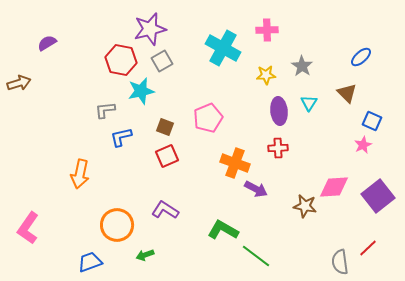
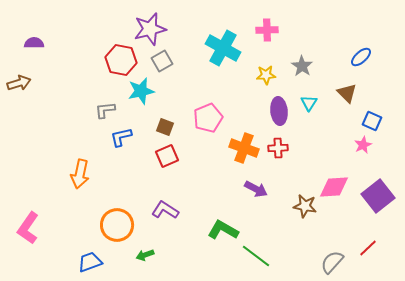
purple semicircle: moved 13 px left; rotated 30 degrees clockwise
orange cross: moved 9 px right, 15 px up
gray semicircle: moved 8 px left; rotated 50 degrees clockwise
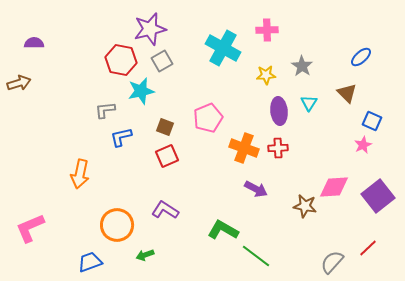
pink L-shape: moved 2 px right; rotated 32 degrees clockwise
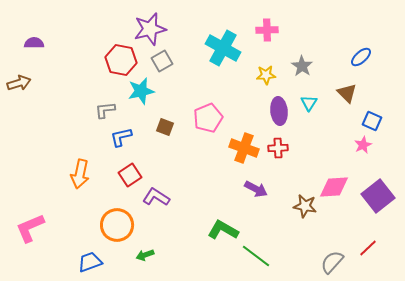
red square: moved 37 px left, 19 px down; rotated 10 degrees counterclockwise
purple L-shape: moved 9 px left, 13 px up
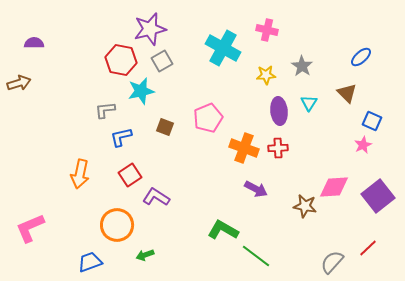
pink cross: rotated 15 degrees clockwise
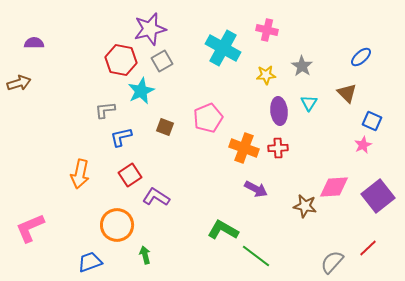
cyan star: rotated 12 degrees counterclockwise
green arrow: rotated 96 degrees clockwise
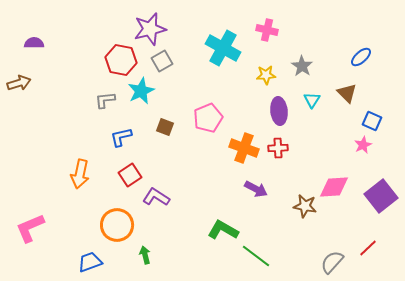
cyan triangle: moved 3 px right, 3 px up
gray L-shape: moved 10 px up
purple square: moved 3 px right
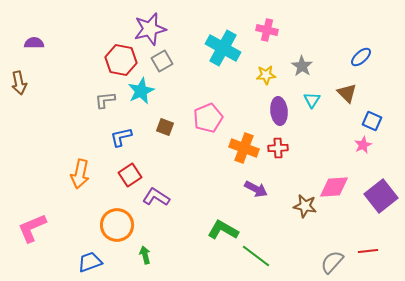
brown arrow: rotated 95 degrees clockwise
pink L-shape: moved 2 px right
red line: moved 3 px down; rotated 36 degrees clockwise
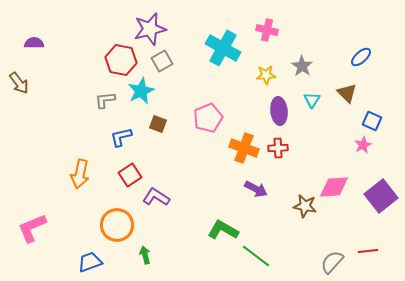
brown arrow: rotated 25 degrees counterclockwise
brown square: moved 7 px left, 3 px up
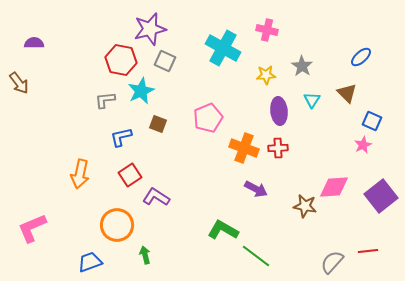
gray square: moved 3 px right; rotated 35 degrees counterclockwise
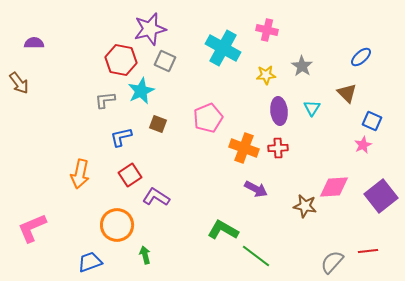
cyan triangle: moved 8 px down
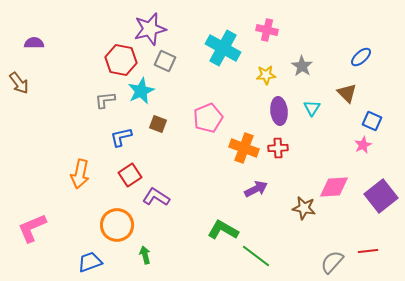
purple arrow: rotated 55 degrees counterclockwise
brown star: moved 1 px left, 2 px down
